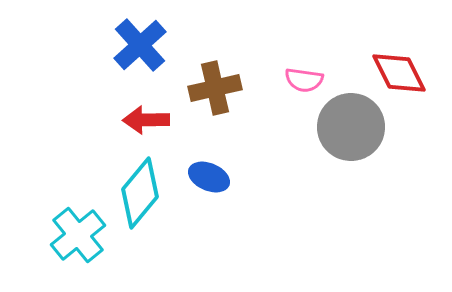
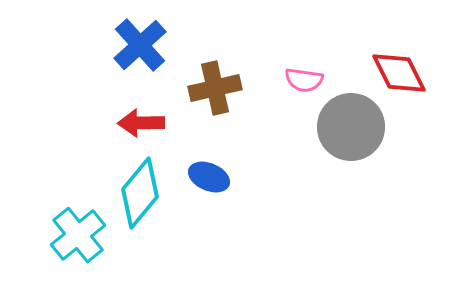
red arrow: moved 5 px left, 3 px down
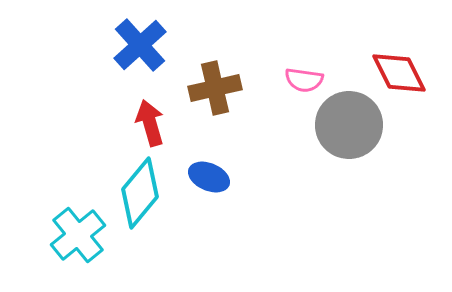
red arrow: moved 9 px right; rotated 75 degrees clockwise
gray circle: moved 2 px left, 2 px up
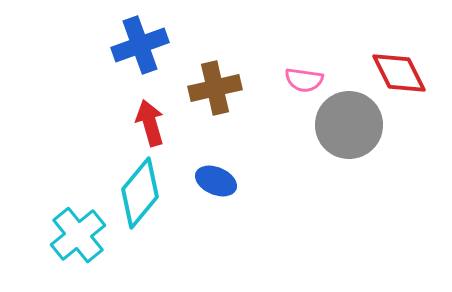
blue cross: rotated 22 degrees clockwise
blue ellipse: moved 7 px right, 4 px down
